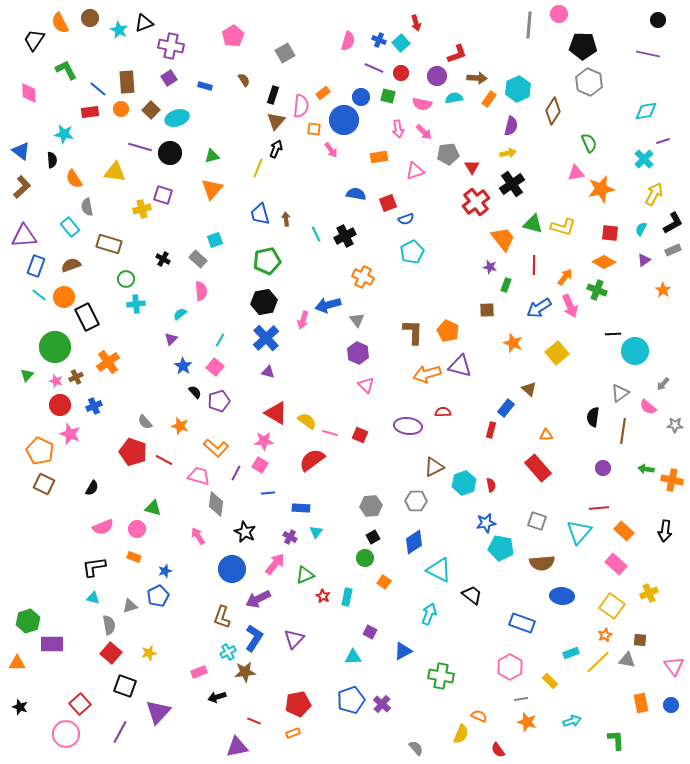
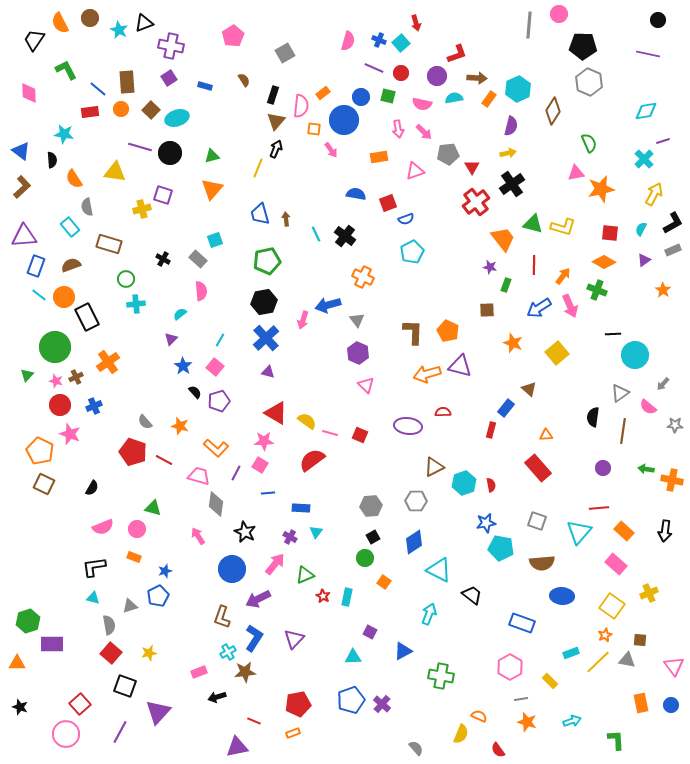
black cross at (345, 236): rotated 25 degrees counterclockwise
orange arrow at (565, 277): moved 2 px left, 1 px up
cyan circle at (635, 351): moved 4 px down
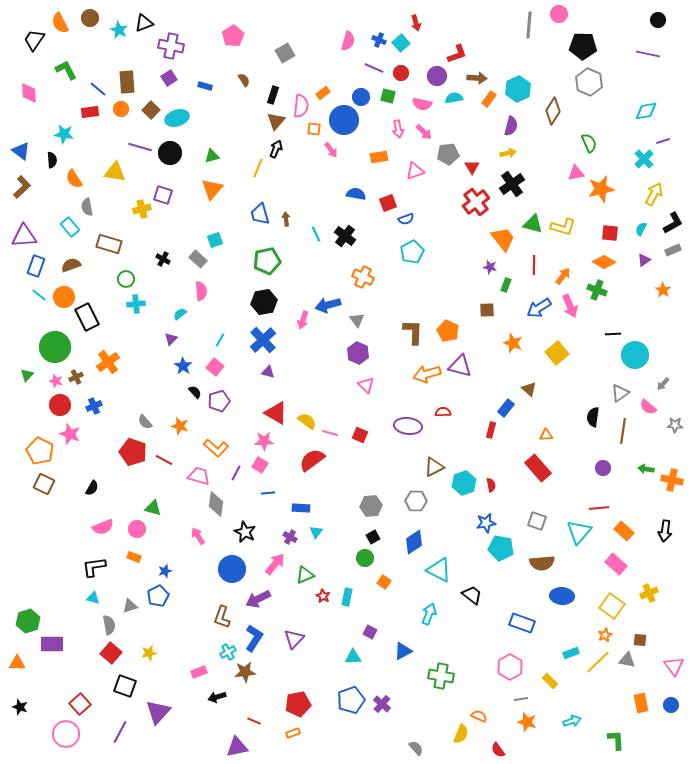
blue cross at (266, 338): moved 3 px left, 2 px down
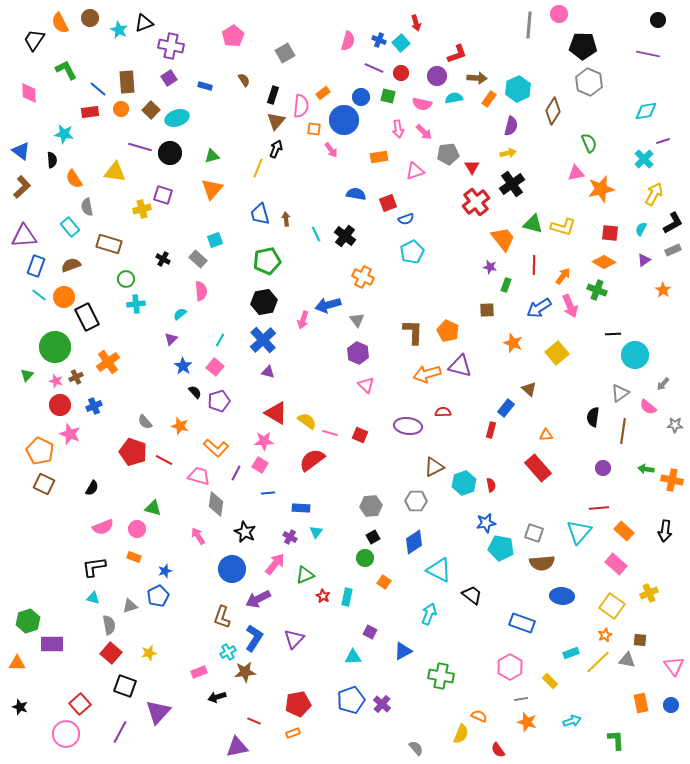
gray square at (537, 521): moved 3 px left, 12 px down
